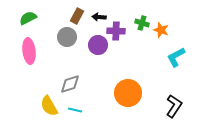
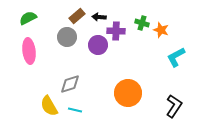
brown rectangle: rotated 21 degrees clockwise
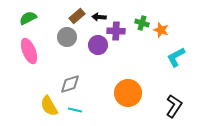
pink ellipse: rotated 15 degrees counterclockwise
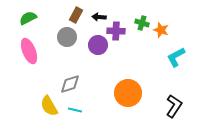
brown rectangle: moved 1 px left, 1 px up; rotated 21 degrees counterclockwise
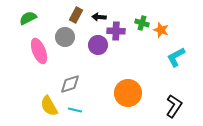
gray circle: moved 2 px left
pink ellipse: moved 10 px right
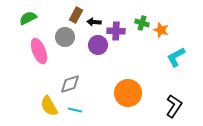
black arrow: moved 5 px left, 5 px down
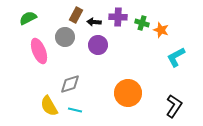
purple cross: moved 2 px right, 14 px up
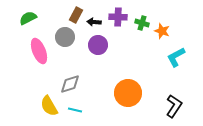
orange star: moved 1 px right, 1 px down
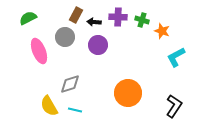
green cross: moved 3 px up
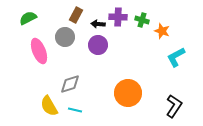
black arrow: moved 4 px right, 2 px down
